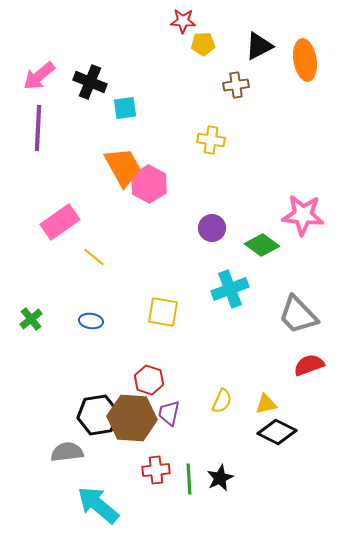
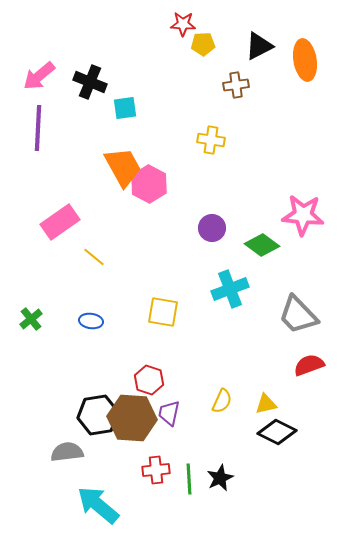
red star: moved 3 px down
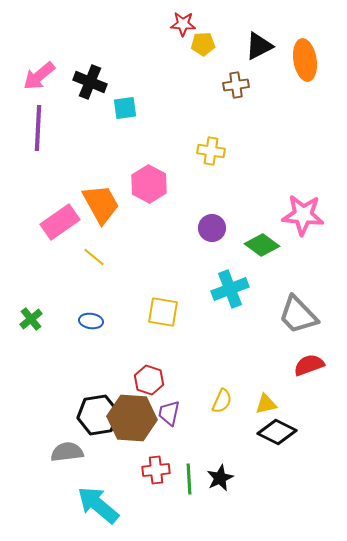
yellow cross: moved 11 px down
orange trapezoid: moved 22 px left, 37 px down
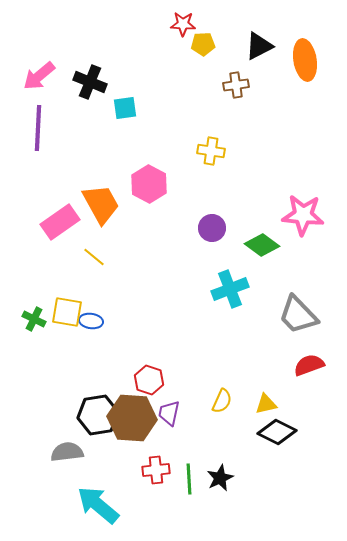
yellow square: moved 96 px left
green cross: moved 3 px right; rotated 25 degrees counterclockwise
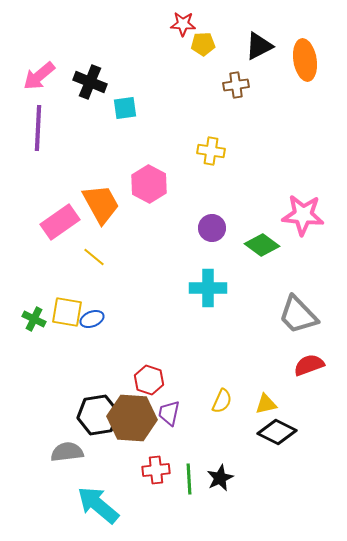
cyan cross: moved 22 px left, 1 px up; rotated 21 degrees clockwise
blue ellipse: moved 1 px right, 2 px up; rotated 30 degrees counterclockwise
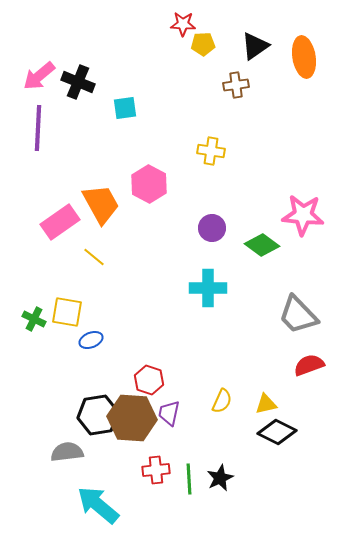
black triangle: moved 4 px left; rotated 8 degrees counterclockwise
orange ellipse: moved 1 px left, 3 px up
black cross: moved 12 px left
blue ellipse: moved 1 px left, 21 px down
